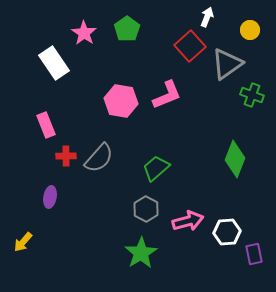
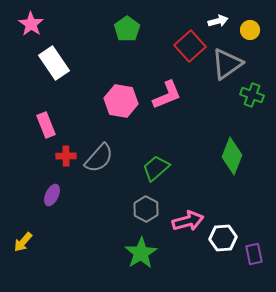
white arrow: moved 11 px right, 4 px down; rotated 54 degrees clockwise
pink star: moved 53 px left, 9 px up
green diamond: moved 3 px left, 3 px up
purple ellipse: moved 2 px right, 2 px up; rotated 15 degrees clockwise
white hexagon: moved 4 px left, 6 px down
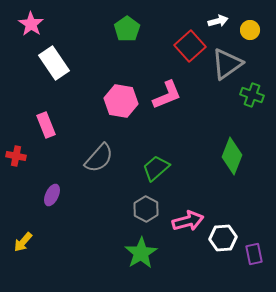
red cross: moved 50 px left; rotated 12 degrees clockwise
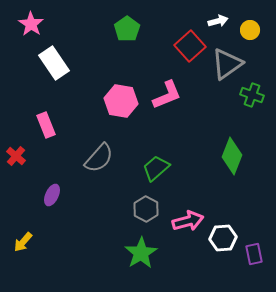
red cross: rotated 30 degrees clockwise
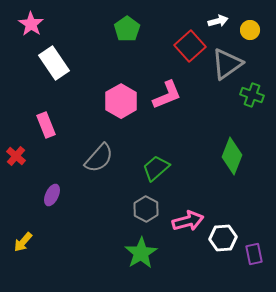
pink hexagon: rotated 20 degrees clockwise
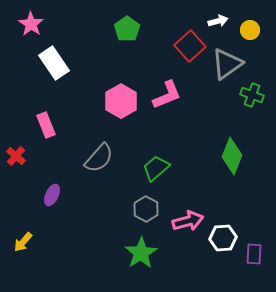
purple rectangle: rotated 15 degrees clockwise
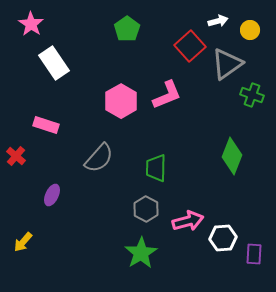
pink rectangle: rotated 50 degrees counterclockwise
green trapezoid: rotated 48 degrees counterclockwise
